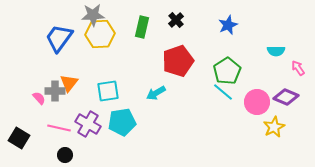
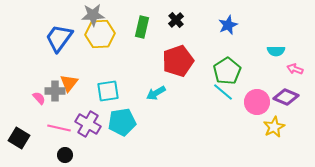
pink arrow: moved 3 px left, 1 px down; rotated 35 degrees counterclockwise
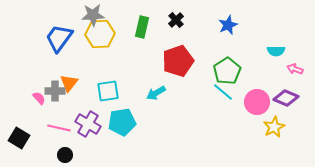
purple diamond: moved 1 px down
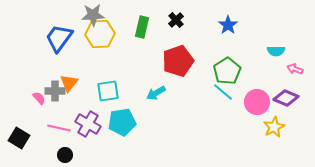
blue star: rotated 12 degrees counterclockwise
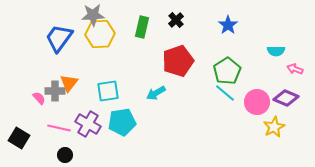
cyan line: moved 2 px right, 1 px down
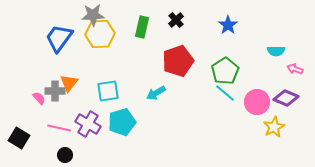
green pentagon: moved 2 px left
cyan pentagon: rotated 8 degrees counterclockwise
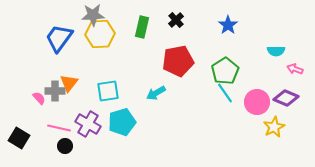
red pentagon: rotated 8 degrees clockwise
cyan line: rotated 15 degrees clockwise
black circle: moved 9 px up
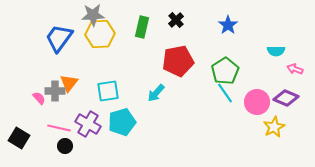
cyan arrow: rotated 18 degrees counterclockwise
